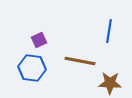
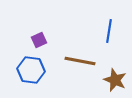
blue hexagon: moved 1 px left, 2 px down
brown star: moved 5 px right, 3 px up; rotated 20 degrees clockwise
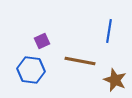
purple square: moved 3 px right, 1 px down
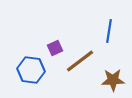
purple square: moved 13 px right, 7 px down
brown line: rotated 48 degrees counterclockwise
brown star: moved 2 px left; rotated 25 degrees counterclockwise
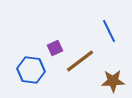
blue line: rotated 35 degrees counterclockwise
brown star: moved 1 px down
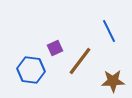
brown line: rotated 16 degrees counterclockwise
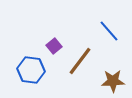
blue line: rotated 15 degrees counterclockwise
purple square: moved 1 px left, 2 px up; rotated 14 degrees counterclockwise
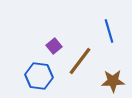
blue line: rotated 25 degrees clockwise
blue hexagon: moved 8 px right, 6 px down
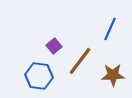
blue line: moved 1 px right, 2 px up; rotated 40 degrees clockwise
brown star: moved 6 px up
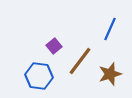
brown star: moved 3 px left, 1 px up; rotated 15 degrees counterclockwise
